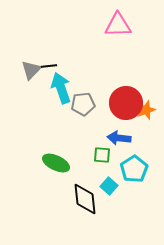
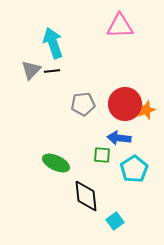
pink triangle: moved 2 px right, 1 px down
black line: moved 3 px right, 5 px down
cyan arrow: moved 8 px left, 45 px up
red circle: moved 1 px left, 1 px down
cyan square: moved 6 px right, 35 px down; rotated 12 degrees clockwise
black diamond: moved 1 px right, 3 px up
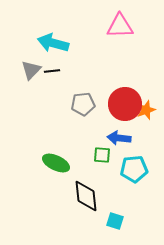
cyan arrow: rotated 56 degrees counterclockwise
cyan pentagon: rotated 28 degrees clockwise
cyan square: rotated 36 degrees counterclockwise
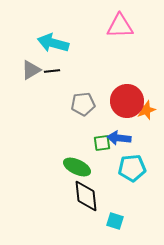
gray triangle: rotated 15 degrees clockwise
red circle: moved 2 px right, 3 px up
green square: moved 12 px up; rotated 12 degrees counterclockwise
green ellipse: moved 21 px right, 4 px down
cyan pentagon: moved 2 px left, 1 px up
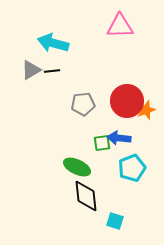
cyan pentagon: rotated 16 degrees counterclockwise
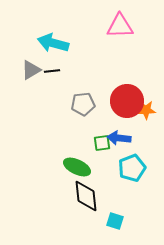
orange star: rotated 18 degrees clockwise
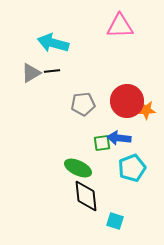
gray triangle: moved 3 px down
green ellipse: moved 1 px right, 1 px down
